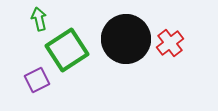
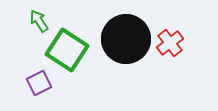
green arrow: moved 2 px down; rotated 20 degrees counterclockwise
green square: rotated 24 degrees counterclockwise
purple square: moved 2 px right, 3 px down
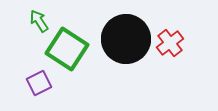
green square: moved 1 px up
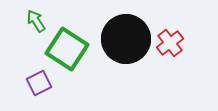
green arrow: moved 3 px left
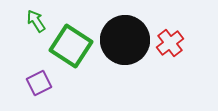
black circle: moved 1 px left, 1 px down
green square: moved 4 px right, 3 px up
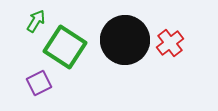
green arrow: rotated 65 degrees clockwise
green square: moved 6 px left, 1 px down
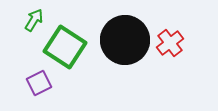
green arrow: moved 2 px left, 1 px up
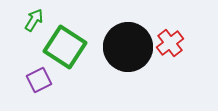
black circle: moved 3 px right, 7 px down
purple square: moved 3 px up
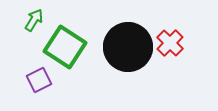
red cross: rotated 8 degrees counterclockwise
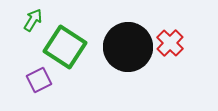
green arrow: moved 1 px left
